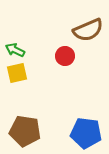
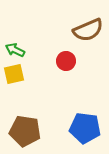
red circle: moved 1 px right, 5 px down
yellow square: moved 3 px left, 1 px down
blue pentagon: moved 1 px left, 5 px up
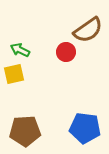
brown semicircle: rotated 12 degrees counterclockwise
green arrow: moved 5 px right
red circle: moved 9 px up
brown pentagon: rotated 12 degrees counterclockwise
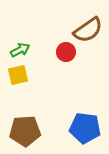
green arrow: rotated 126 degrees clockwise
yellow square: moved 4 px right, 1 px down
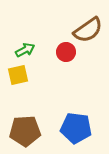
green arrow: moved 5 px right
blue pentagon: moved 9 px left
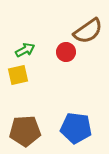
brown semicircle: moved 1 px down
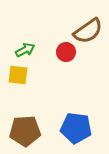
yellow square: rotated 20 degrees clockwise
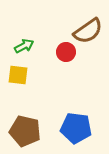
green arrow: moved 1 px left, 4 px up
brown pentagon: rotated 16 degrees clockwise
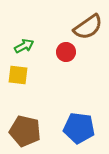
brown semicircle: moved 4 px up
blue pentagon: moved 3 px right
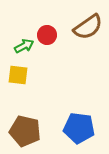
red circle: moved 19 px left, 17 px up
